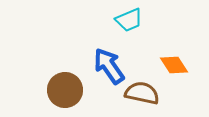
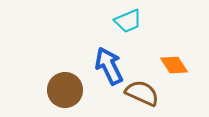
cyan trapezoid: moved 1 px left, 1 px down
blue arrow: rotated 9 degrees clockwise
brown semicircle: rotated 12 degrees clockwise
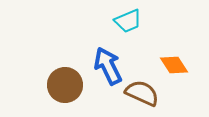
blue arrow: moved 1 px left
brown circle: moved 5 px up
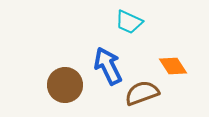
cyan trapezoid: moved 1 px right, 1 px down; rotated 48 degrees clockwise
orange diamond: moved 1 px left, 1 px down
brown semicircle: rotated 44 degrees counterclockwise
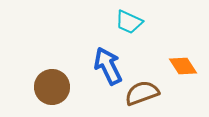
orange diamond: moved 10 px right
brown circle: moved 13 px left, 2 px down
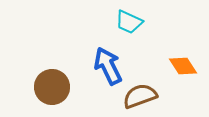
brown semicircle: moved 2 px left, 3 px down
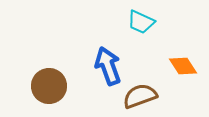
cyan trapezoid: moved 12 px right
blue arrow: rotated 6 degrees clockwise
brown circle: moved 3 px left, 1 px up
